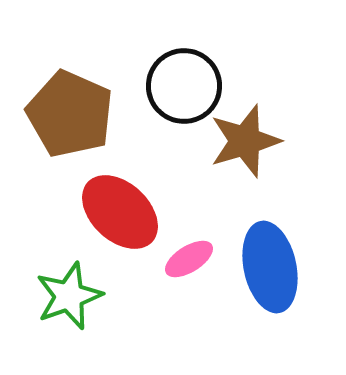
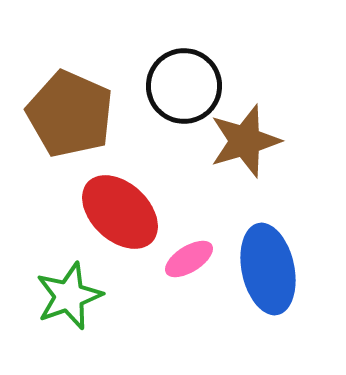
blue ellipse: moved 2 px left, 2 px down
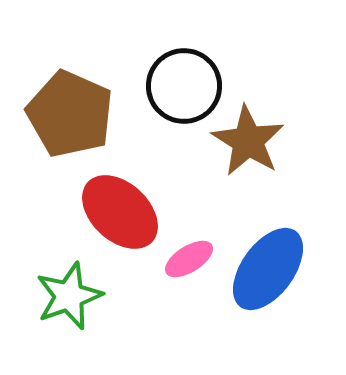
brown star: moved 3 px right; rotated 24 degrees counterclockwise
blue ellipse: rotated 48 degrees clockwise
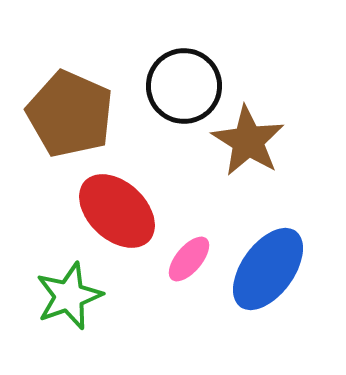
red ellipse: moved 3 px left, 1 px up
pink ellipse: rotated 18 degrees counterclockwise
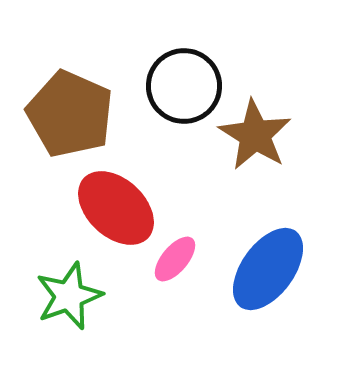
brown star: moved 7 px right, 6 px up
red ellipse: moved 1 px left, 3 px up
pink ellipse: moved 14 px left
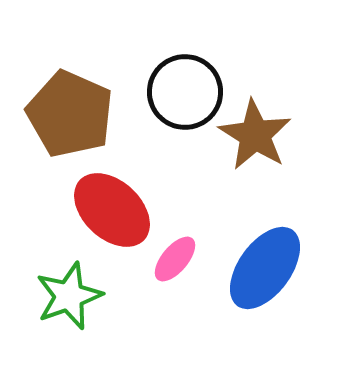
black circle: moved 1 px right, 6 px down
red ellipse: moved 4 px left, 2 px down
blue ellipse: moved 3 px left, 1 px up
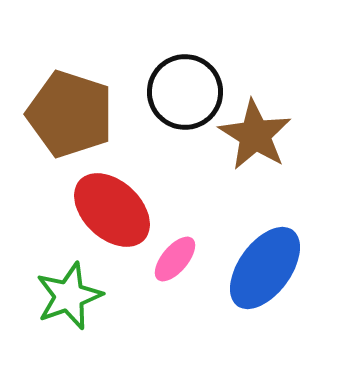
brown pentagon: rotated 6 degrees counterclockwise
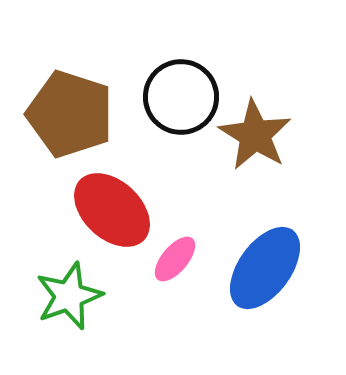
black circle: moved 4 px left, 5 px down
